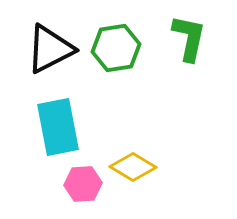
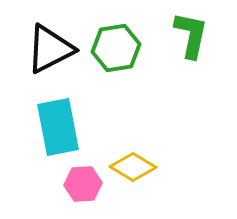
green L-shape: moved 2 px right, 3 px up
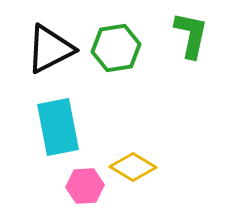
pink hexagon: moved 2 px right, 2 px down
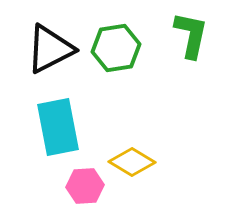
yellow diamond: moved 1 px left, 5 px up
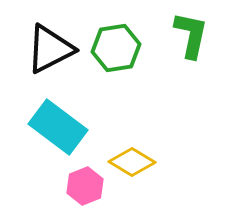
cyan rectangle: rotated 42 degrees counterclockwise
pink hexagon: rotated 18 degrees counterclockwise
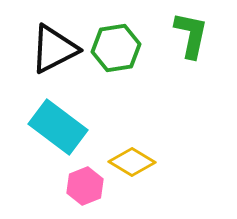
black triangle: moved 4 px right
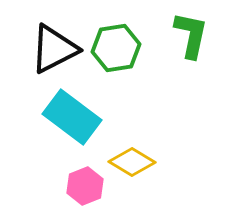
cyan rectangle: moved 14 px right, 10 px up
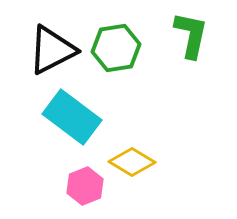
black triangle: moved 2 px left, 1 px down
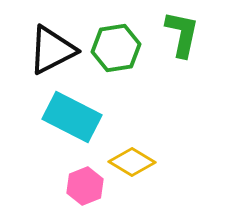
green L-shape: moved 9 px left, 1 px up
cyan rectangle: rotated 10 degrees counterclockwise
